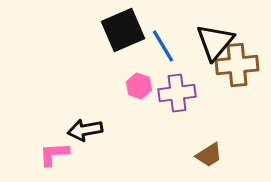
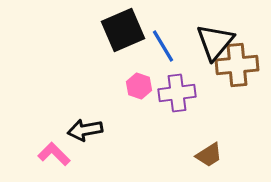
pink L-shape: rotated 48 degrees clockwise
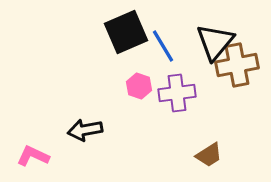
black square: moved 3 px right, 2 px down
brown cross: rotated 6 degrees counterclockwise
pink L-shape: moved 21 px left, 2 px down; rotated 20 degrees counterclockwise
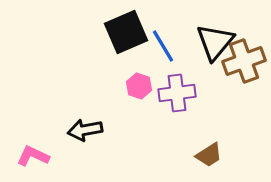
brown cross: moved 7 px right, 4 px up; rotated 9 degrees counterclockwise
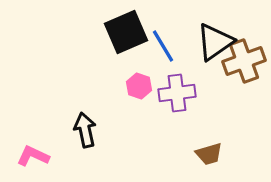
black triangle: rotated 15 degrees clockwise
black arrow: rotated 88 degrees clockwise
brown trapezoid: moved 1 px up; rotated 16 degrees clockwise
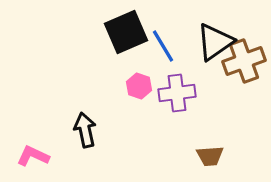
brown trapezoid: moved 1 px right, 2 px down; rotated 12 degrees clockwise
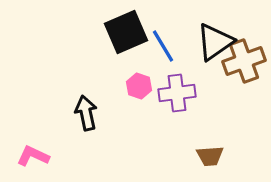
black arrow: moved 1 px right, 17 px up
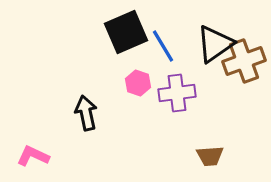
black triangle: moved 2 px down
pink hexagon: moved 1 px left, 3 px up
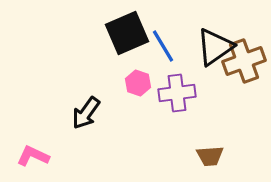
black square: moved 1 px right, 1 px down
black triangle: moved 3 px down
black arrow: rotated 132 degrees counterclockwise
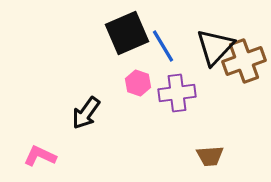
black triangle: rotated 12 degrees counterclockwise
pink L-shape: moved 7 px right
